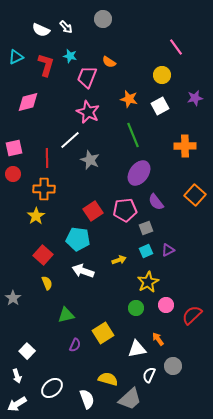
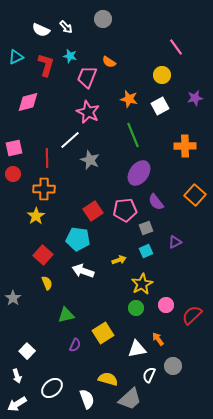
purple triangle at (168, 250): moved 7 px right, 8 px up
yellow star at (148, 282): moved 6 px left, 2 px down
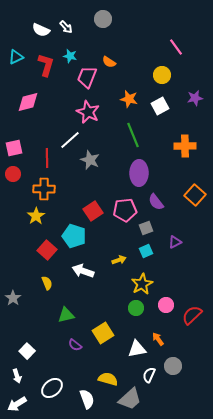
purple ellipse at (139, 173): rotated 35 degrees counterclockwise
cyan pentagon at (78, 239): moved 4 px left, 3 px up; rotated 10 degrees clockwise
red square at (43, 255): moved 4 px right, 5 px up
purple semicircle at (75, 345): rotated 104 degrees clockwise
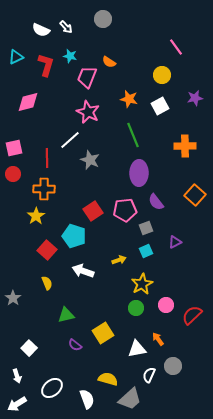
white square at (27, 351): moved 2 px right, 3 px up
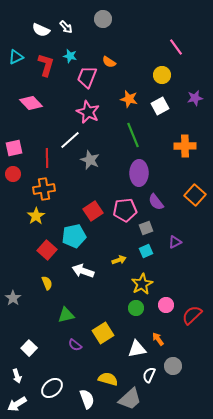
pink diamond at (28, 102): moved 3 px right, 1 px down; rotated 60 degrees clockwise
orange cross at (44, 189): rotated 10 degrees counterclockwise
cyan pentagon at (74, 236): rotated 30 degrees counterclockwise
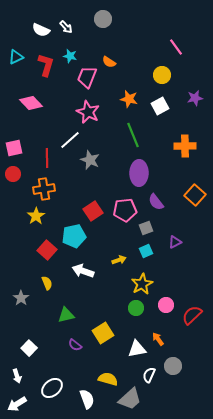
gray star at (13, 298): moved 8 px right
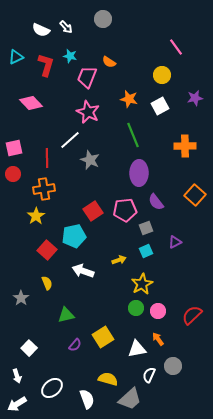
pink circle at (166, 305): moved 8 px left, 6 px down
yellow square at (103, 333): moved 4 px down
purple semicircle at (75, 345): rotated 88 degrees counterclockwise
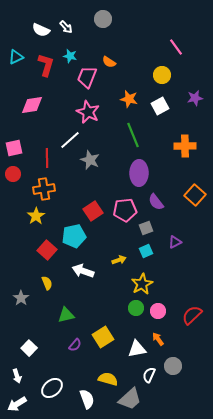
pink diamond at (31, 103): moved 1 px right, 2 px down; rotated 55 degrees counterclockwise
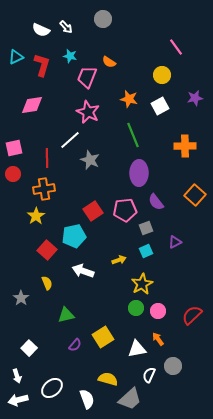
red L-shape at (46, 65): moved 4 px left
white arrow at (17, 404): moved 1 px right, 4 px up; rotated 18 degrees clockwise
